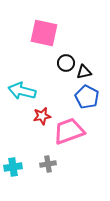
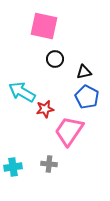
pink square: moved 7 px up
black circle: moved 11 px left, 4 px up
cyan arrow: moved 1 px down; rotated 16 degrees clockwise
red star: moved 3 px right, 7 px up
pink trapezoid: rotated 36 degrees counterclockwise
gray cross: moved 1 px right; rotated 14 degrees clockwise
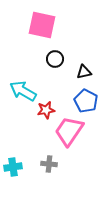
pink square: moved 2 px left, 1 px up
cyan arrow: moved 1 px right, 1 px up
blue pentagon: moved 1 px left, 4 px down
red star: moved 1 px right, 1 px down
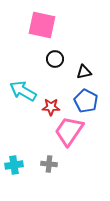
red star: moved 5 px right, 3 px up; rotated 12 degrees clockwise
cyan cross: moved 1 px right, 2 px up
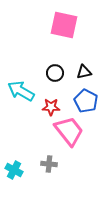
pink square: moved 22 px right
black circle: moved 14 px down
cyan arrow: moved 2 px left
pink trapezoid: rotated 108 degrees clockwise
cyan cross: moved 5 px down; rotated 36 degrees clockwise
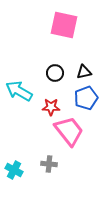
cyan arrow: moved 2 px left
blue pentagon: moved 3 px up; rotated 25 degrees clockwise
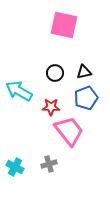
gray cross: rotated 21 degrees counterclockwise
cyan cross: moved 1 px right, 3 px up
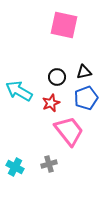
black circle: moved 2 px right, 4 px down
red star: moved 4 px up; rotated 24 degrees counterclockwise
